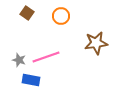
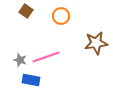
brown square: moved 1 px left, 2 px up
gray star: moved 1 px right
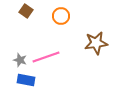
blue rectangle: moved 5 px left
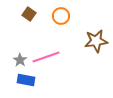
brown square: moved 3 px right, 3 px down
brown star: moved 2 px up
gray star: rotated 16 degrees clockwise
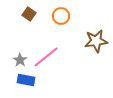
pink line: rotated 20 degrees counterclockwise
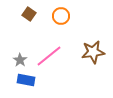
brown star: moved 3 px left, 11 px down
pink line: moved 3 px right, 1 px up
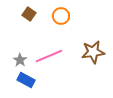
pink line: rotated 16 degrees clockwise
blue rectangle: rotated 18 degrees clockwise
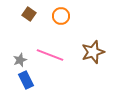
brown star: rotated 10 degrees counterclockwise
pink line: moved 1 px right, 1 px up; rotated 44 degrees clockwise
gray star: rotated 16 degrees clockwise
blue rectangle: rotated 36 degrees clockwise
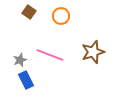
brown square: moved 2 px up
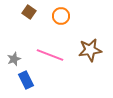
brown star: moved 3 px left, 2 px up; rotated 10 degrees clockwise
gray star: moved 6 px left, 1 px up
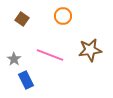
brown square: moved 7 px left, 7 px down
orange circle: moved 2 px right
gray star: rotated 16 degrees counterclockwise
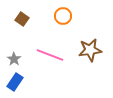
blue rectangle: moved 11 px left, 2 px down; rotated 60 degrees clockwise
